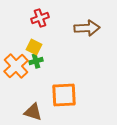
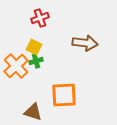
brown arrow: moved 2 px left, 15 px down; rotated 10 degrees clockwise
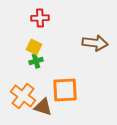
red cross: rotated 18 degrees clockwise
brown arrow: moved 10 px right
orange cross: moved 7 px right, 30 px down; rotated 10 degrees counterclockwise
orange square: moved 1 px right, 5 px up
brown triangle: moved 10 px right, 5 px up
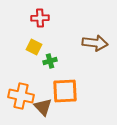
green cross: moved 14 px right
orange square: moved 1 px down
orange cross: moved 2 px left; rotated 25 degrees counterclockwise
brown triangle: rotated 30 degrees clockwise
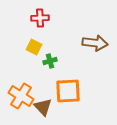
orange square: moved 3 px right
orange cross: rotated 20 degrees clockwise
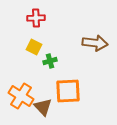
red cross: moved 4 px left
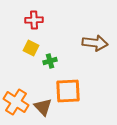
red cross: moved 2 px left, 2 px down
yellow square: moved 3 px left, 1 px down
orange cross: moved 5 px left, 6 px down
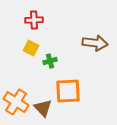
brown triangle: moved 1 px down
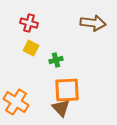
red cross: moved 5 px left, 3 px down; rotated 18 degrees clockwise
brown arrow: moved 2 px left, 20 px up
green cross: moved 6 px right, 1 px up
orange square: moved 1 px left, 1 px up
brown triangle: moved 18 px right
